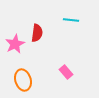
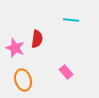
red semicircle: moved 6 px down
pink star: moved 4 px down; rotated 24 degrees counterclockwise
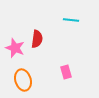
pink rectangle: rotated 24 degrees clockwise
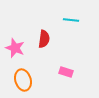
red semicircle: moved 7 px right
pink rectangle: rotated 56 degrees counterclockwise
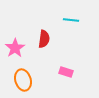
pink star: rotated 18 degrees clockwise
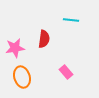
pink star: rotated 24 degrees clockwise
pink rectangle: rotated 32 degrees clockwise
orange ellipse: moved 1 px left, 3 px up
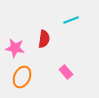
cyan line: rotated 28 degrees counterclockwise
pink star: rotated 18 degrees clockwise
orange ellipse: rotated 40 degrees clockwise
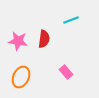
pink star: moved 3 px right, 7 px up
orange ellipse: moved 1 px left
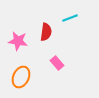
cyan line: moved 1 px left, 2 px up
red semicircle: moved 2 px right, 7 px up
pink rectangle: moved 9 px left, 9 px up
